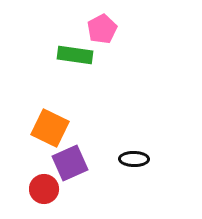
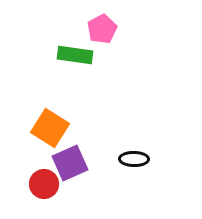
orange square: rotated 6 degrees clockwise
red circle: moved 5 px up
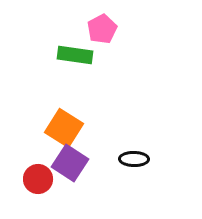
orange square: moved 14 px right
purple square: rotated 33 degrees counterclockwise
red circle: moved 6 px left, 5 px up
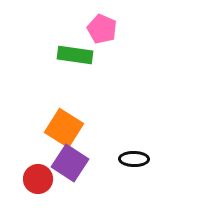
pink pentagon: rotated 20 degrees counterclockwise
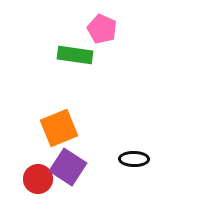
orange square: moved 5 px left; rotated 36 degrees clockwise
purple square: moved 2 px left, 4 px down
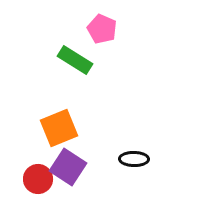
green rectangle: moved 5 px down; rotated 24 degrees clockwise
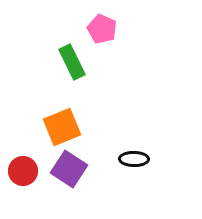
green rectangle: moved 3 px left, 2 px down; rotated 32 degrees clockwise
orange square: moved 3 px right, 1 px up
purple square: moved 1 px right, 2 px down
red circle: moved 15 px left, 8 px up
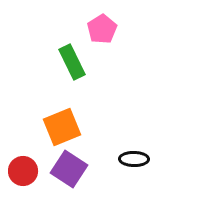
pink pentagon: rotated 16 degrees clockwise
